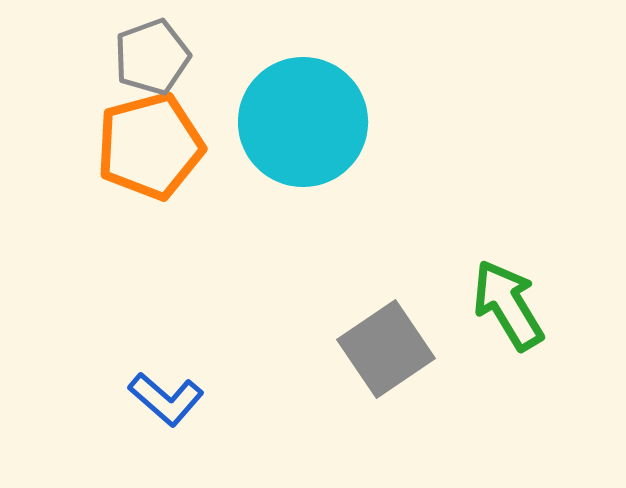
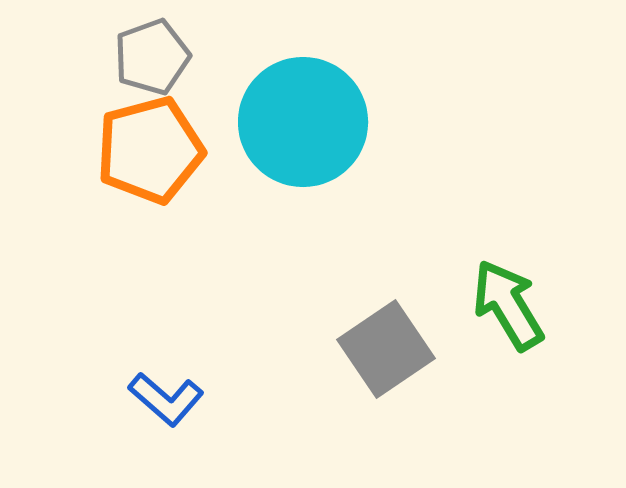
orange pentagon: moved 4 px down
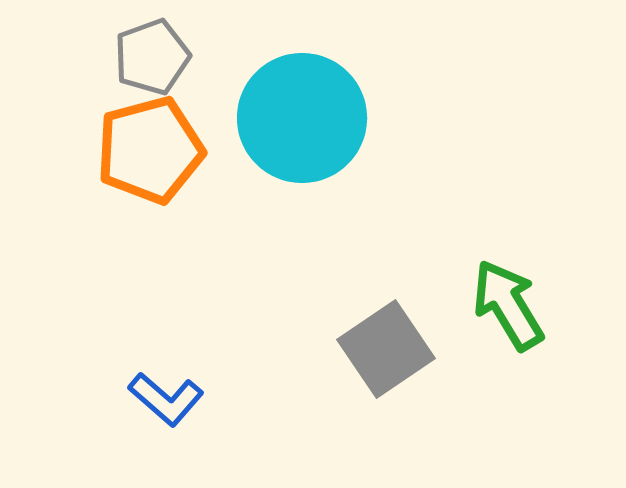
cyan circle: moved 1 px left, 4 px up
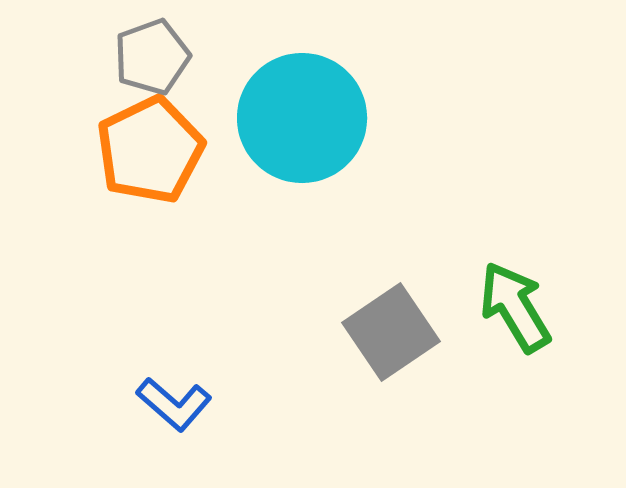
orange pentagon: rotated 11 degrees counterclockwise
green arrow: moved 7 px right, 2 px down
gray square: moved 5 px right, 17 px up
blue L-shape: moved 8 px right, 5 px down
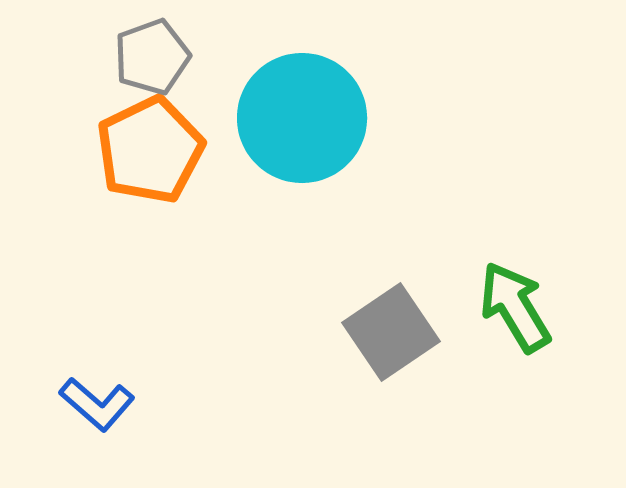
blue L-shape: moved 77 px left
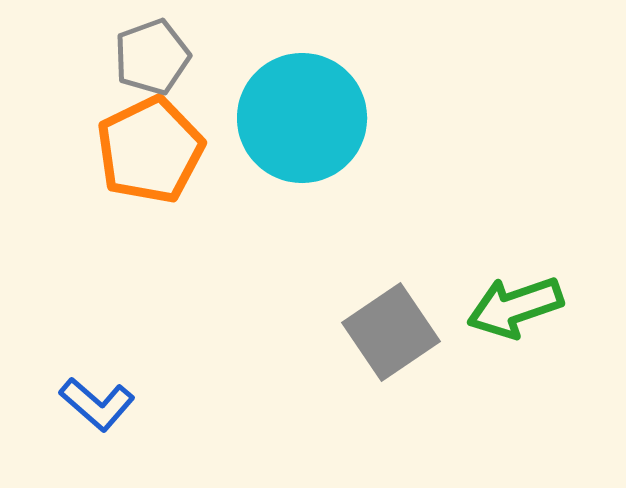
green arrow: rotated 78 degrees counterclockwise
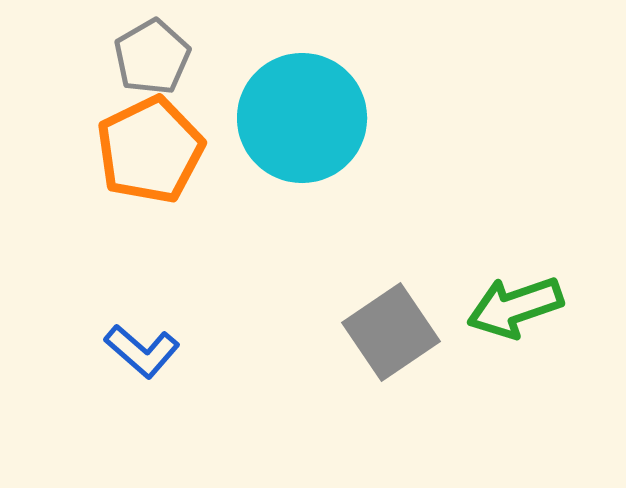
gray pentagon: rotated 10 degrees counterclockwise
blue L-shape: moved 45 px right, 53 px up
